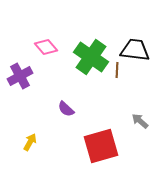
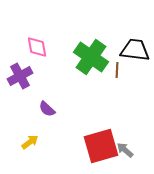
pink diamond: moved 9 px left; rotated 30 degrees clockwise
purple semicircle: moved 19 px left
gray arrow: moved 15 px left, 29 px down
yellow arrow: rotated 24 degrees clockwise
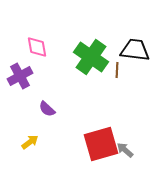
red square: moved 2 px up
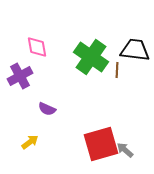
purple semicircle: rotated 18 degrees counterclockwise
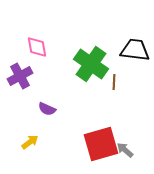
green cross: moved 7 px down
brown line: moved 3 px left, 12 px down
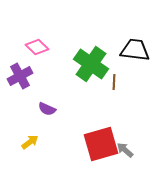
pink diamond: rotated 35 degrees counterclockwise
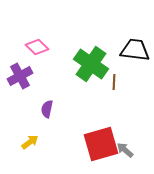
purple semicircle: rotated 78 degrees clockwise
